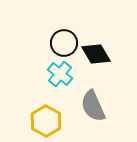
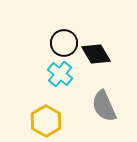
gray semicircle: moved 11 px right
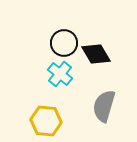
gray semicircle: rotated 40 degrees clockwise
yellow hexagon: rotated 24 degrees counterclockwise
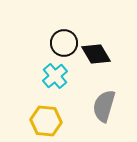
cyan cross: moved 5 px left, 2 px down; rotated 10 degrees clockwise
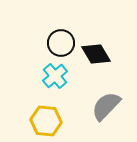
black circle: moved 3 px left
gray semicircle: moved 2 px right; rotated 28 degrees clockwise
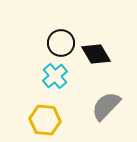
yellow hexagon: moved 1 px left, 1 px up
